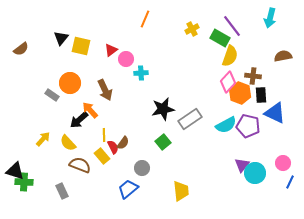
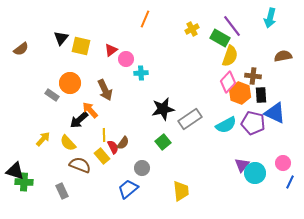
purple pentagon at (248, 126): moved 5 px right, 3 px up
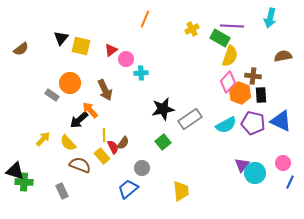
purple line at (232, 26): rotated 50 degrees counterclockwise
blue triangle at (275, 113): moved 6 px right, 8 px down
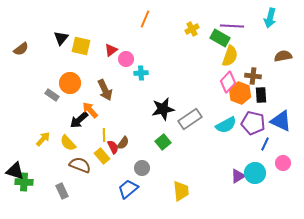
purple triangle at (242, 165): moved 4 px left, 11 px down; rotated 21 degrees clockwise
blue line at (290, 182): moved 25 px left, 38 px up
